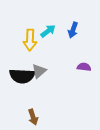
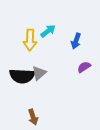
blue arrow: moved 3 px right, 11 px down
purple semicircle: rotated 40 degrees counterclockwise
gray triangle: moved 2 px down
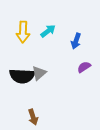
yellow arrow: moved 7 px left, 8 px up
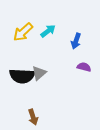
yellow arrow: rotated 45 degrees clockwise
purple semicircle: rotated 48 degrees clockwise
